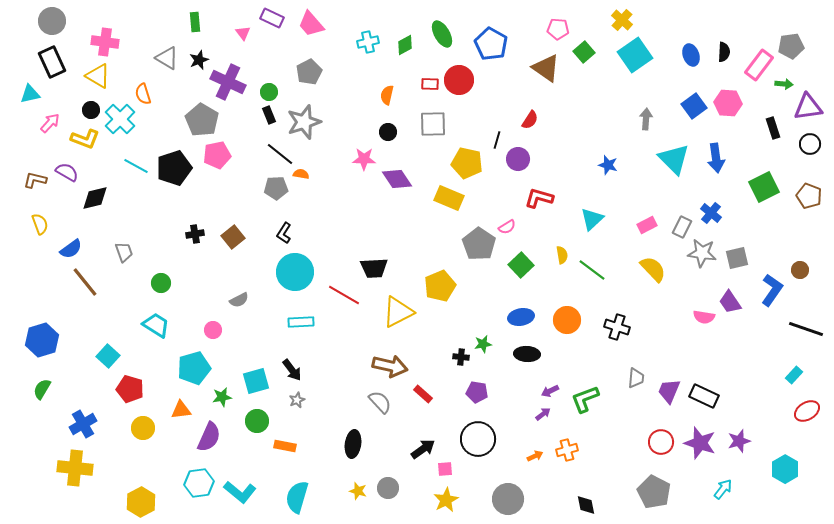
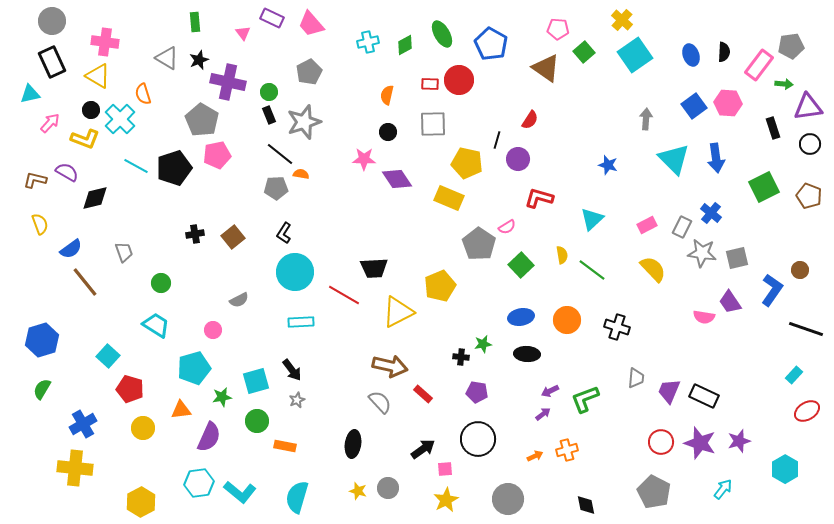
purple cross at (228, 82): rotated 12 degrees counterclockwise
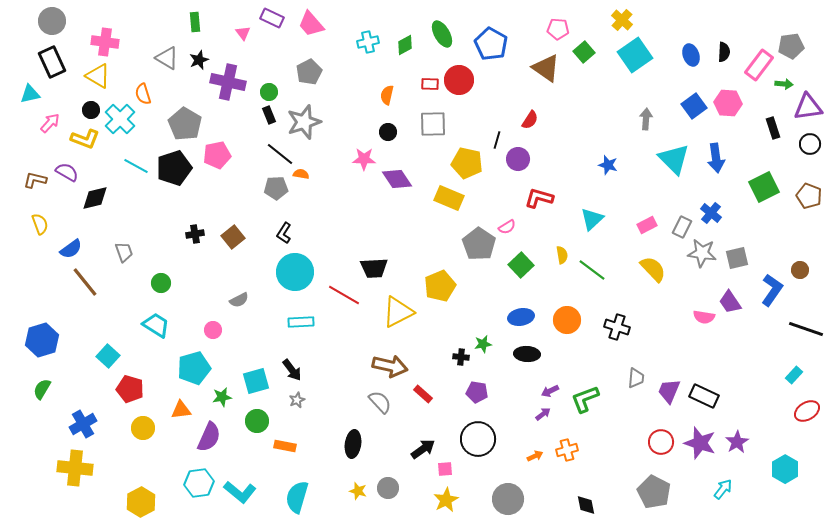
gray pentagon at (202, 120): moved 17 px left, 4 px down
purple star at (739, 441): moved 2 px left, 1 px down; rotated 15 degrees counterclockwise
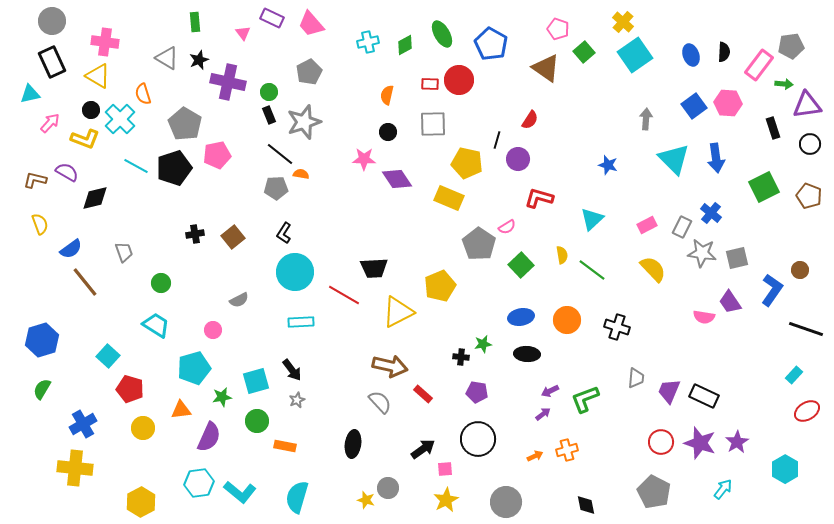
yellow cross at (622, 20): moved 1 px right, 2 px down
pink pentagon at (558, 29): rotated 15 degrees clockwise
purple triangle at (808, 107): moved 1 px left, 2 px up
yellow star at (358, 491): moved 8 px right, 9 px down
gray circle at (508, 499): moved 2 px left, 3 px down
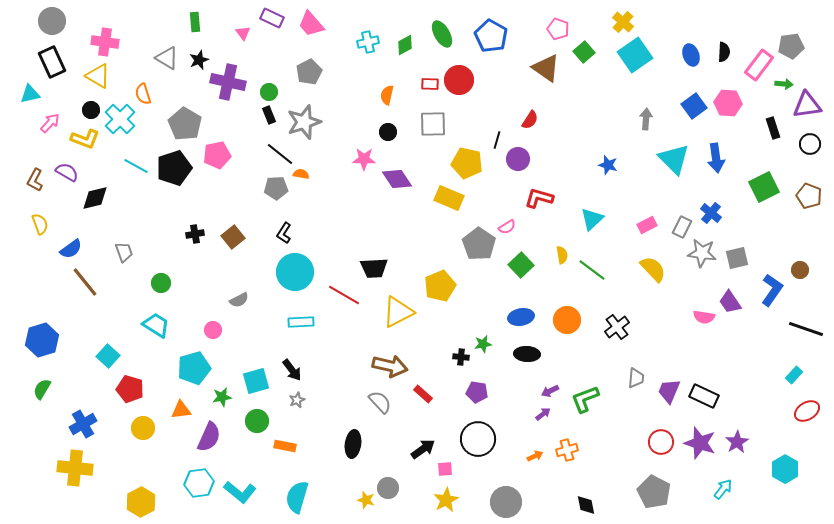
blue pentagon at (491, 44): moved 8 px up
brown L-shape at (35, 180): rotated 75 degrees counterclockwise
black cross at (617, 327): rotated 35 degrees clockwise
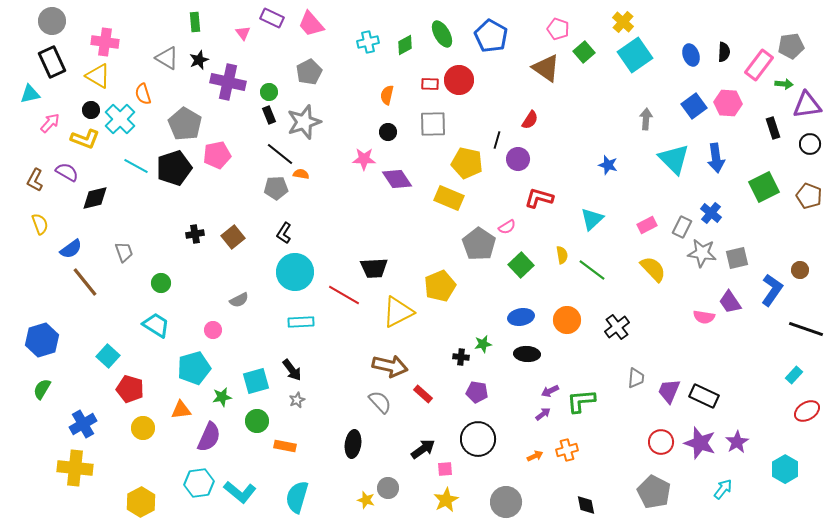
green L-shape at (585, 399): moved 4 px left, 2 px down; rotated 16 degrees clockwise
